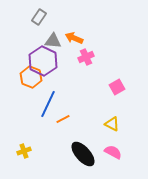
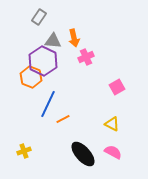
orange arrow: rotated 126 degrees counterclockwise
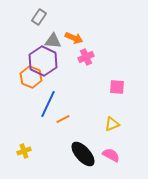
orange arrow: rotated 54 degrees counterclockwise
pink square: rotated 35 degrees clockwise
yellow triangle: rotated 49 degrees counterclockwise
pink semicircle: moved 2 px left, 3 px down
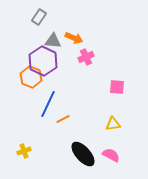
yellow triangle: moved 1 px right; rotated 14 degrees clockwise
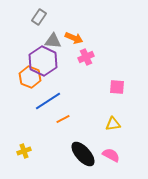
orange hexagon: moved 1 px left
blue line: moved 3 px up; rotated 32 degrees clockwise
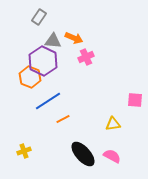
pink square: moved 18 px right, 13 px down
pink semicircle: moved 1 px right, 1 px down
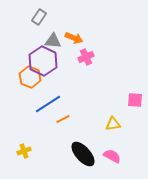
blue line: moved 3 px down
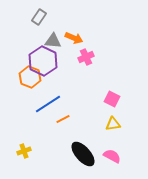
pink square: moved 23 px left, 1 px up; rotated 21 degrees clockwise
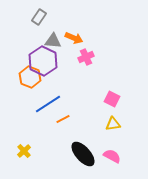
yellow cross: rotated 24 degrees counterclockwise
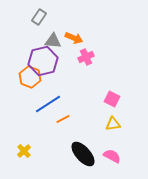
purple hexagon: rotated 20 degrees clockwise
